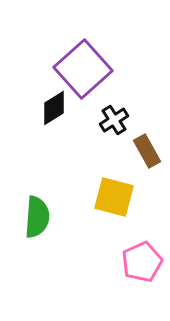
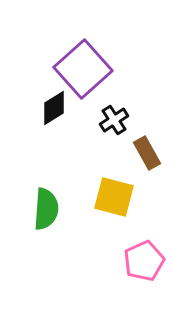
brown rectangle: moved 2 px down
green semicircle: moved 9 px right, 8 px up
pink pentagon: moved 2 px right, 1 px up
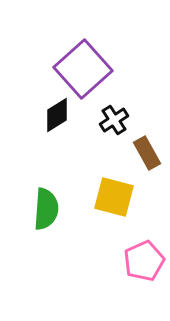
black diamond: moved 3 px right, 7 px down
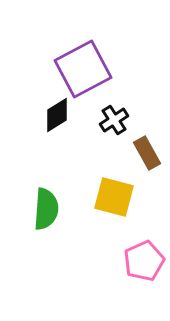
purple square: rotated 14 degrees clockwise
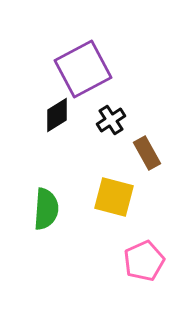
black cross: moved 3 px left
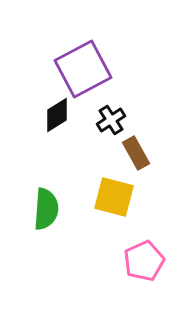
brown rectangle: moved 11 px left
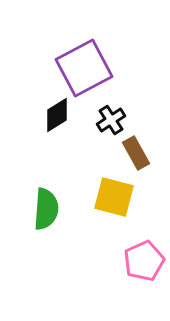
purple square: moved 1 px right, 1 px up
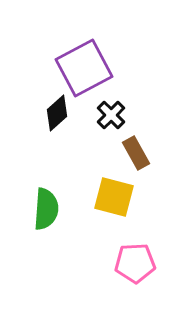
black diamond: moved 2 px up; rotated 9 degrees counterclockwise
black cross: moved 5 px up; rotated 12 degrees counterclockwise
pink pentagon: moved 9 px left, 2 px down; rotated 21 degrees clockwise
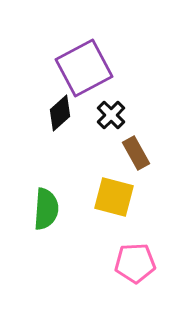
black diamond: moved 3 px right
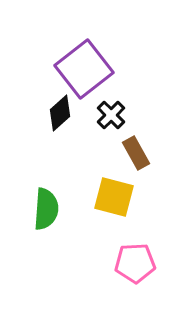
purple square: moved 1 px down; rotated 10 degrees counterclockwise
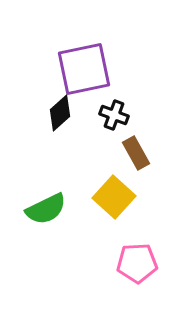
purple square: rotated 26 degrees clockwise
black cross: moved 3 px right; rotated 24 degrees counterclockwise
yellow square: rotated 27 degrees clockwise
green semicircle: rotated 60 degrees clockwise
pink pentagon: moved 2 px right
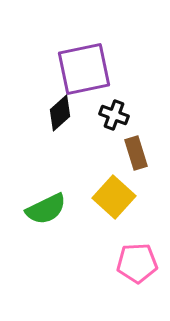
brown rectangle: rotated 12 degrees clockwise
